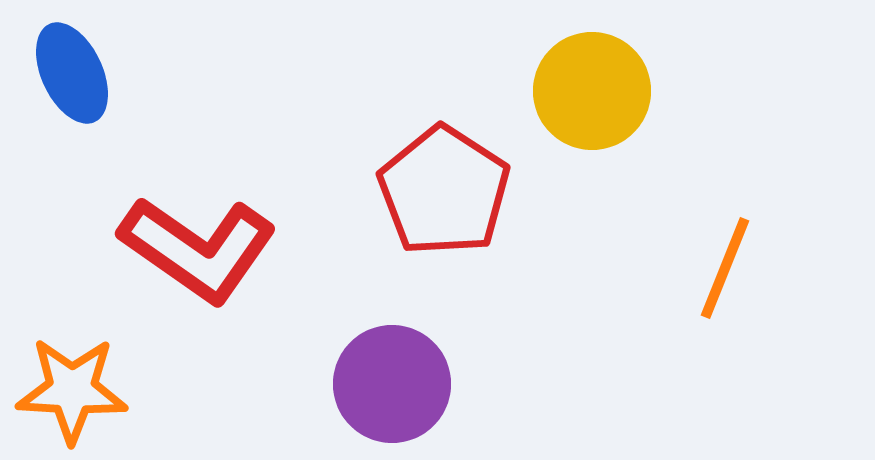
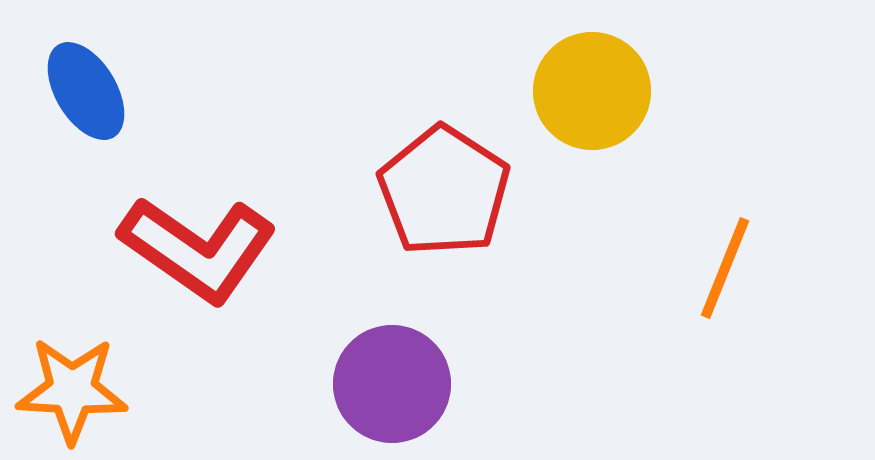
blue ellipse: moved 14 px right, 18 px down; rotated 6 degrees counterclockwise
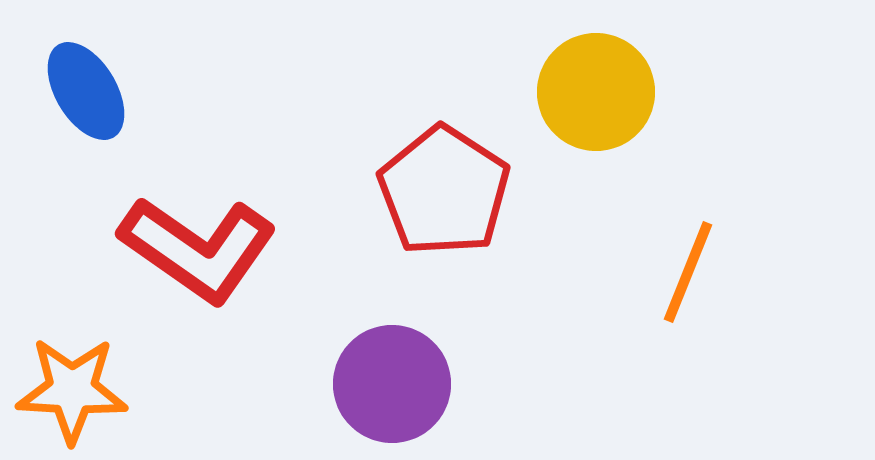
yellow circle: moved 4 px right, 1 px down
orange line: moved 37 px left, 4 px down
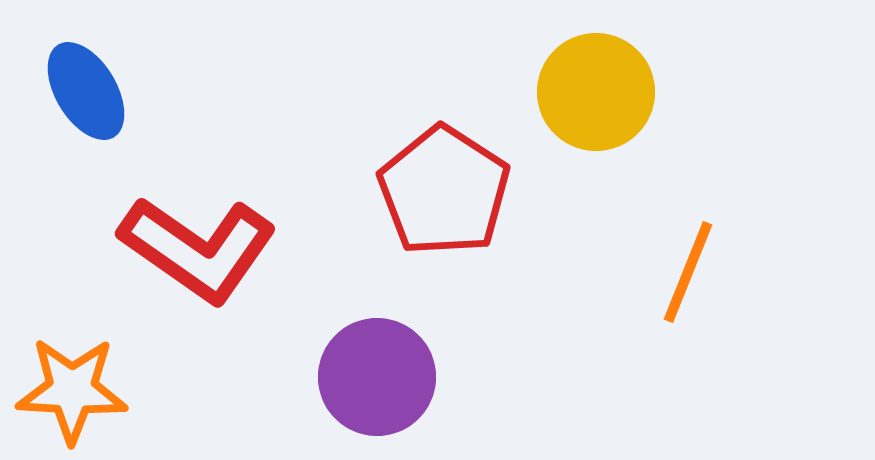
purple circle: moved 15 px left, 7 px up
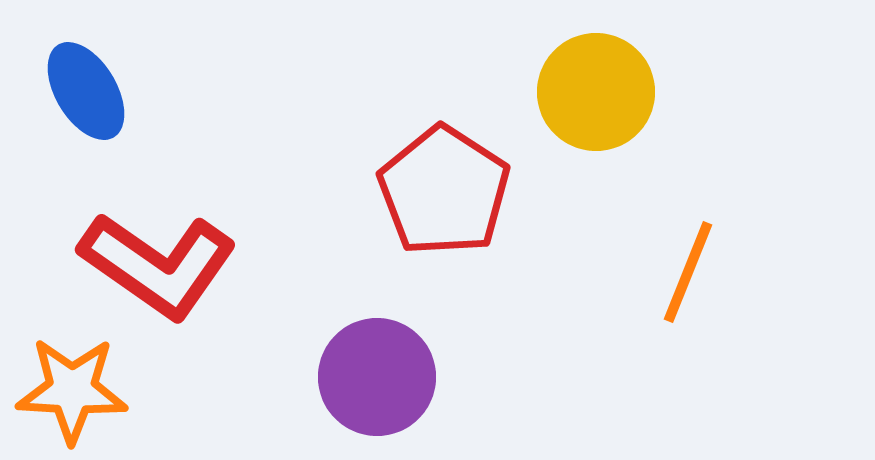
red L-shape: moved 40 px left, 16 px down
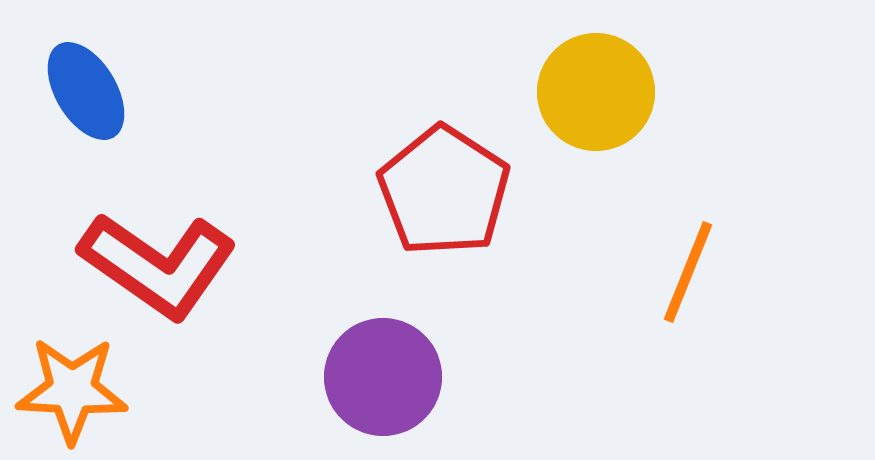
purple circle: moved 6 px right
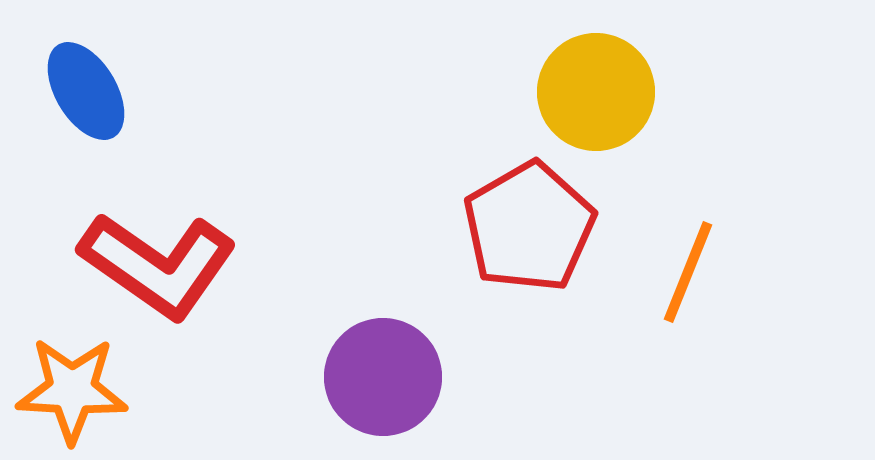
red pentagon: moved 85 px right, 36 px down; rotated 9 degrees clockwise
